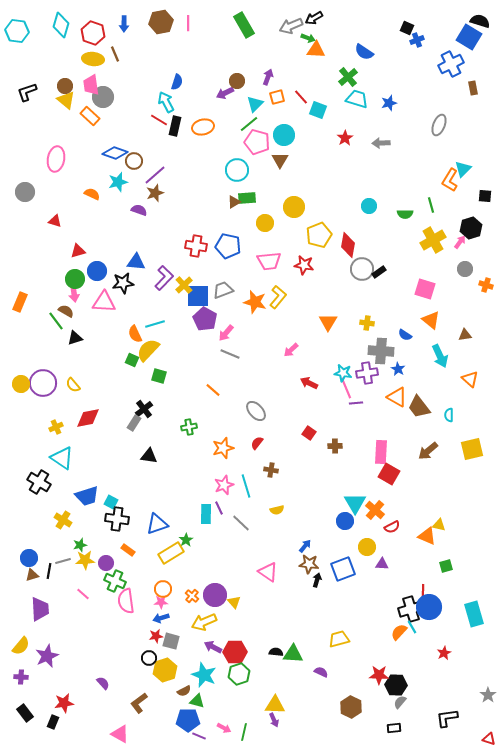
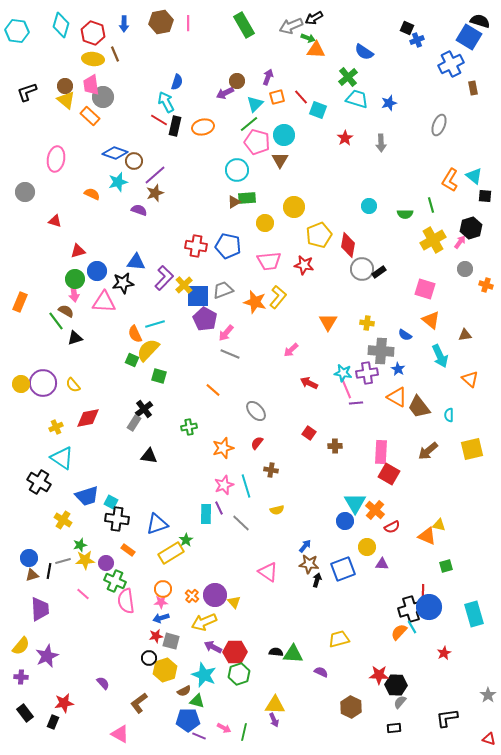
gray arrow at (381, 143): rotated 90 degrees counterclockwise
cyan triangle at (463, 169): moved 11 px right, 7 px down; rotated 36 degrees counterclockwise
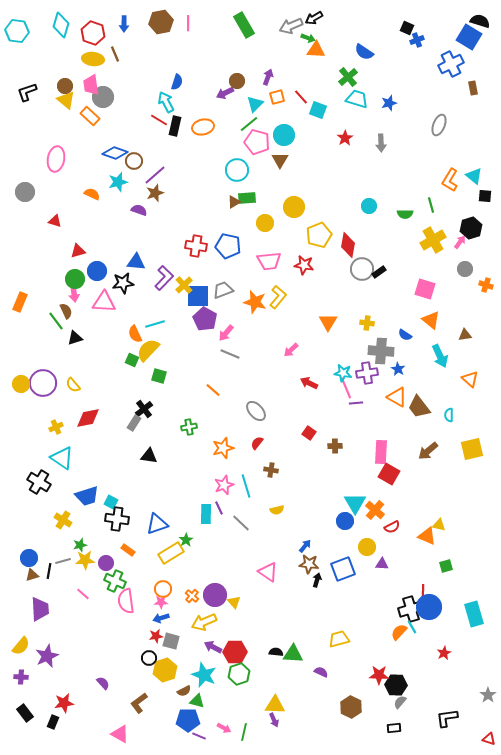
brown semicircle at (66, 311): rotated 35 degrees clockwise
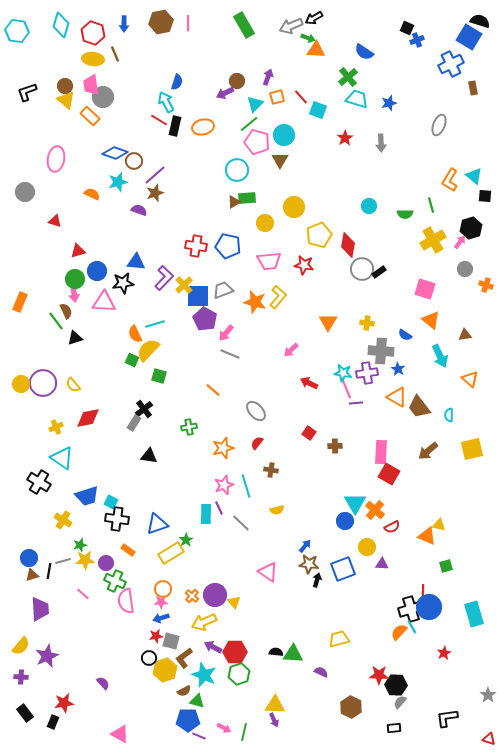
brown L-shape at (139, 703): moved 45 px right, 45 px up
